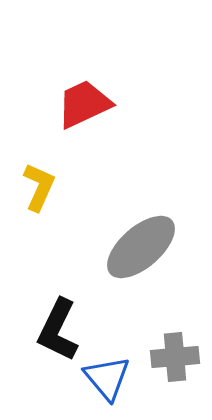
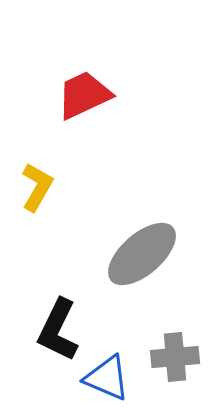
red trapezoid: moved 9 px up
yellow L-shape: moved 2 px left; rotated 6 degrees clockwise
gray ellipse: moved 1 px right, 7 px down
blue triangle: rotated 27 degrees counterclockwise
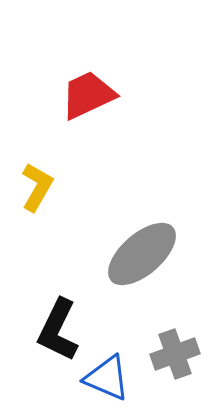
red trapezoid: moved 4 px right
gray cross: moved 3 px up; rotated 15 degrees counterclockwise
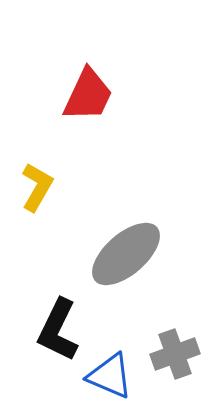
red trapezoid: rotated 140 degrees clockwise
gray ellipse: moved 16 px left
blue triangle: moved 3 px right, 2 px up
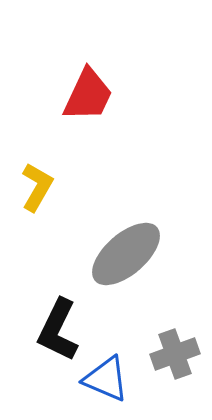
blue triangle: moved 4 px left, 3 px down
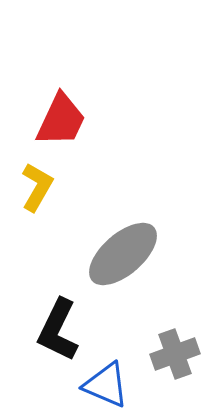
red trapezoid: moved 27 px left, 25 px down
gray ellipse: moved 3 px left
blue triangle: moved 6 px down
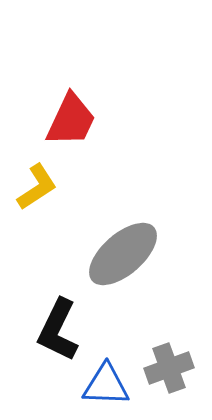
red trapezoid: moved 10 px right
yellow L-shape: rotated 27 degrees clockwise
gray cross: moved 6 px left, 14 px down
blue triangle: rotated 21 degrees counterclockwise
